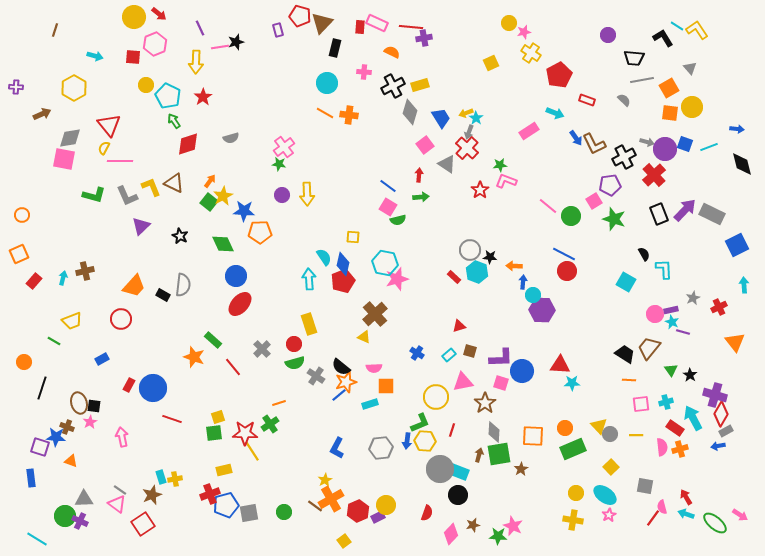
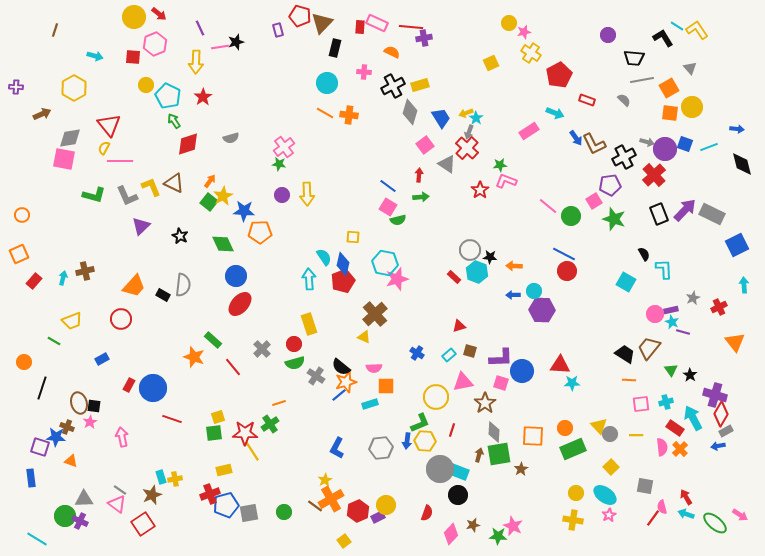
blue arrow at (523, 282): moved 10 px left, 13 px down; rotated 96 degrees counterclockwise
cyan circle at (533, 295): moved 1 px right, 4 px up
orange cross at (680, 449): rotated 28 degrees counterclockwise
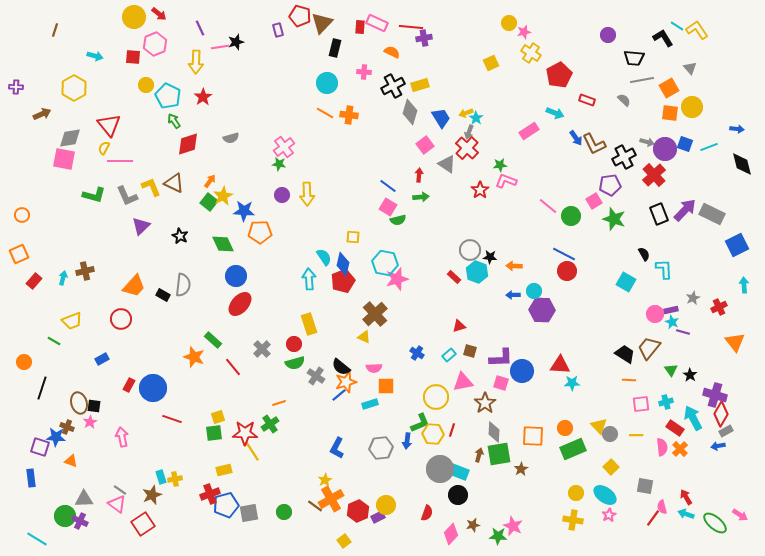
yellow hexagon at (425, 441): moved 8 px right, 7 px up
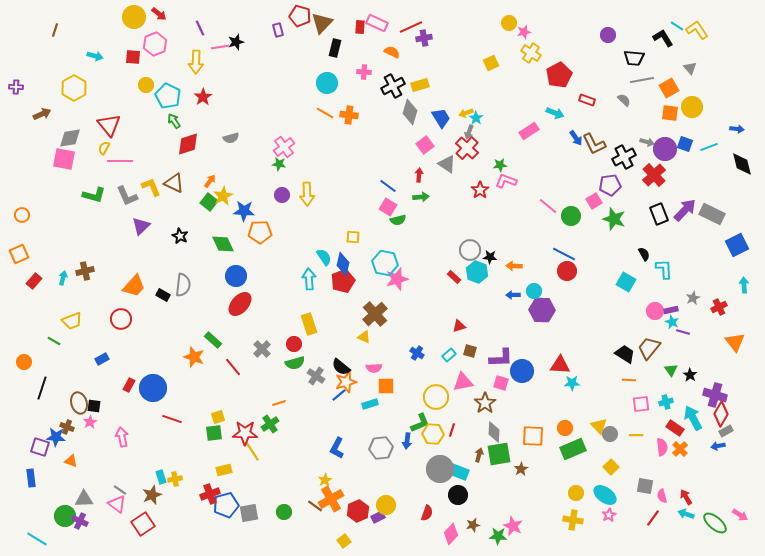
red line at (411, 27): rotated 30 degrees counterclockwise
pink circle at (655, 314): moved 3 px up
pink semicircle at (662, 507): moved 11 px up
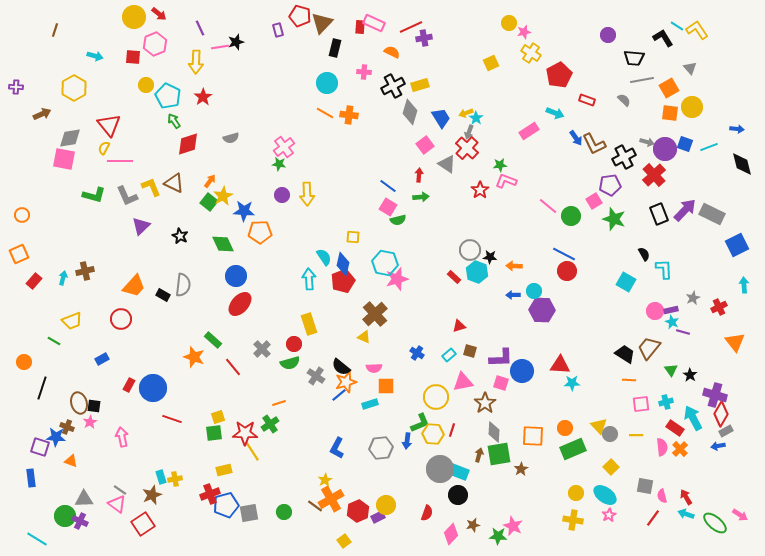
pink rectangle at (377, 23): moved 3 px left
green semicircle at (295, 363): moved 5 px left
